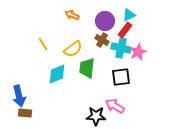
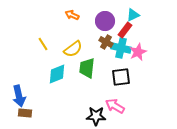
cyan triangle: moved 4 px right
brown cross: moved 4 px right, 2 px down
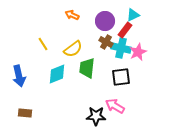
blue arrow: moved 20 px up
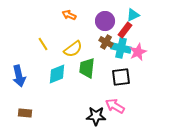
orange arrow: moved 3 px left
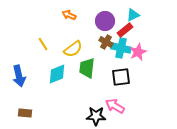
red rectangle: rotated 14 degrees clockwise
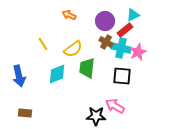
black square: moved 1 px right, 1 px up; rotated 12 degrees clockwise
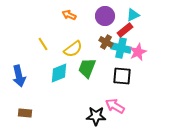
purple circle: moved 5 px up
green trapezoid: rotated 15 degrees clockwise
cyan diamond: moved 2 px right, 1 px up
